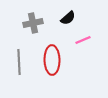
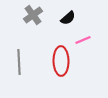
gray cross: moved 8 px up; rotated 24 degrees counterclockwise
red ellipse: moved 9 px right, 1 px down
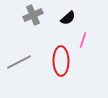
gray cross: rotated 12 degrees clockwise
pink line: rotated 49 degrees counterclockwise
gray line: rotated 65 degrees clockwise
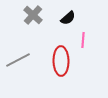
gray cross: rotated 24 degrees counterclockwise
pink line: rotated 14 degrees counterclockwise
gray line: moved 1 px left, 2 px up
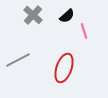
black semicircle: moved 1 px left, 2 px up
pink line: moved 1 px right, 9 px up; rotated 21 degrees counterclockwise
red ellipse: moved 3 px right, 7 px down; rotated 20 degrees clockwise
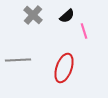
gray line: rotated 25 degrees clockwise
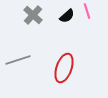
pink line: moved 3 px right, 20 px up
gray line: rotated 15 degrees counterclockwise
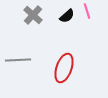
gray line: rotated 15 degrees clockwise
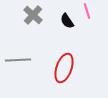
black semicircle: moved 5 px down; rotated 98 degrees clockwise
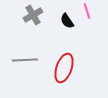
gray cross: rotated 18 degrees clockwise
gray line: moved 7 px right
